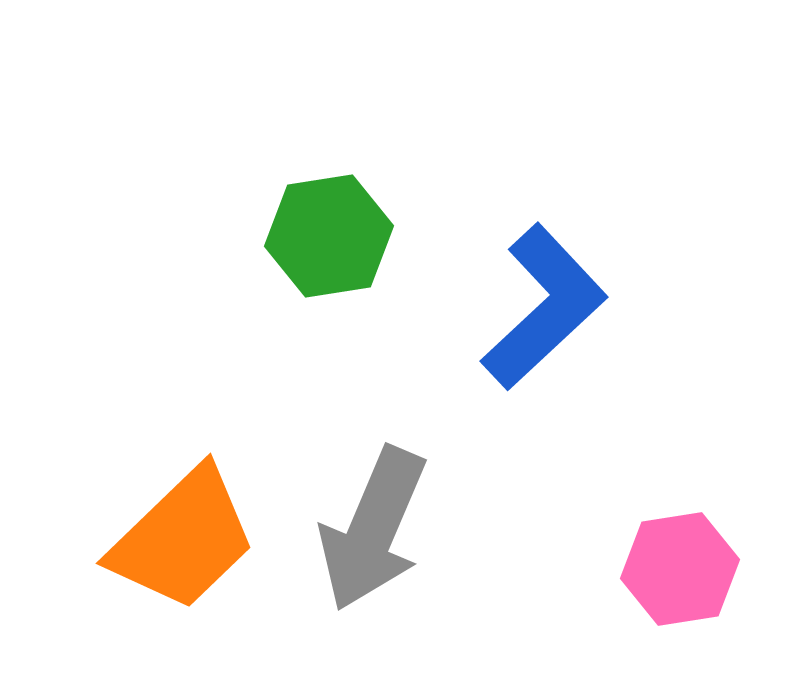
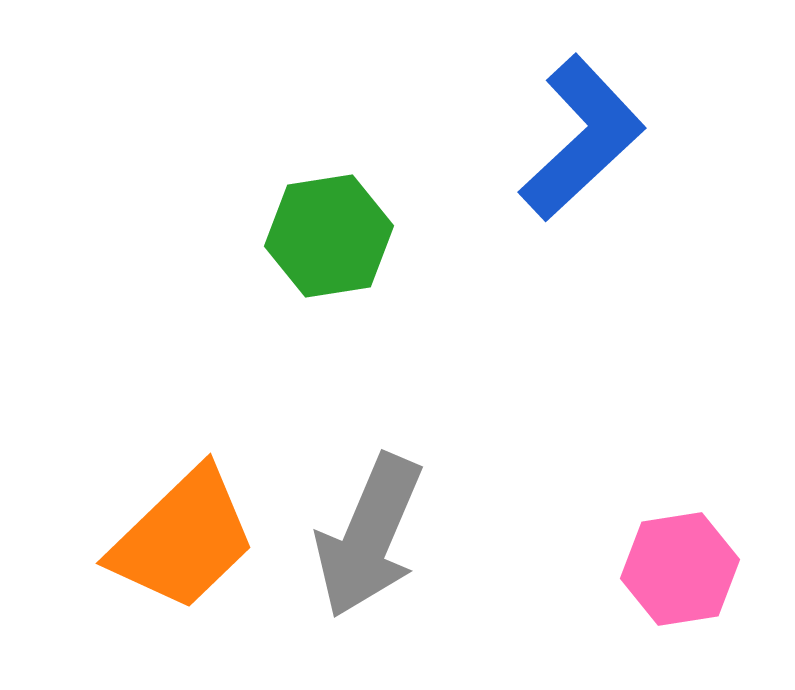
blue L-shape: moved 38 px right, 169 px up
gray arrow: moved 4 px left, 7 px down
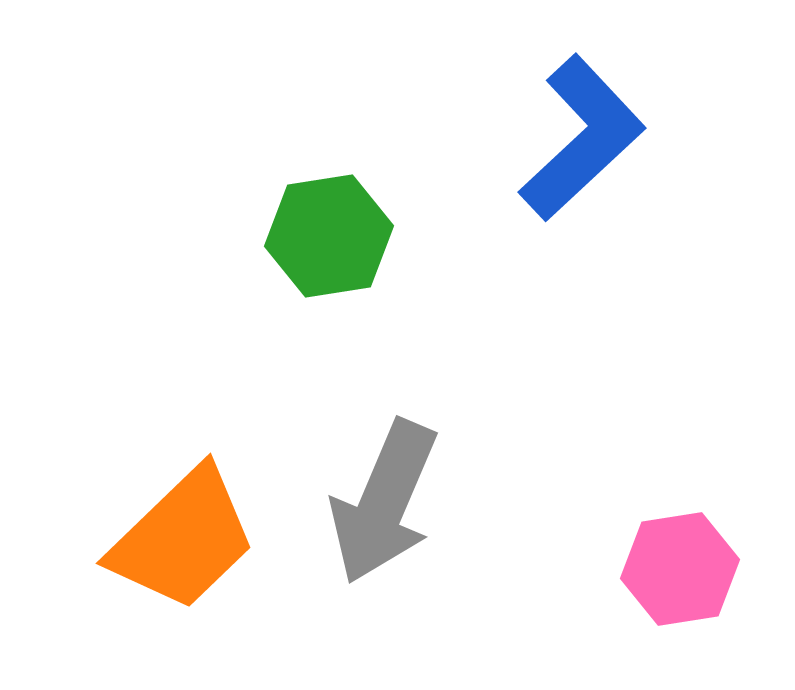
gray arrow: moved 15 px right, 34 px up
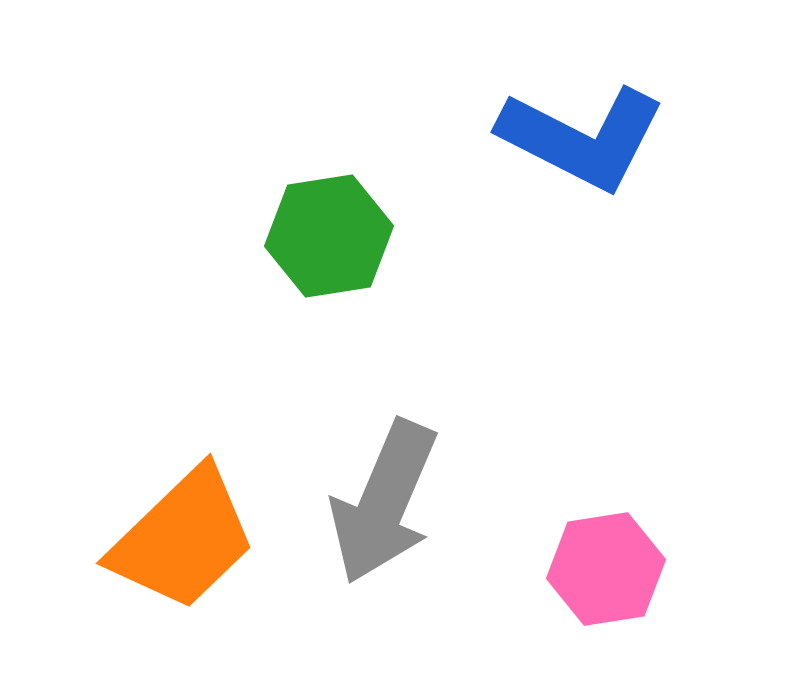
blue L-shape: rotated 70 degrees clockwise
pink hexagon: moved 74 px left
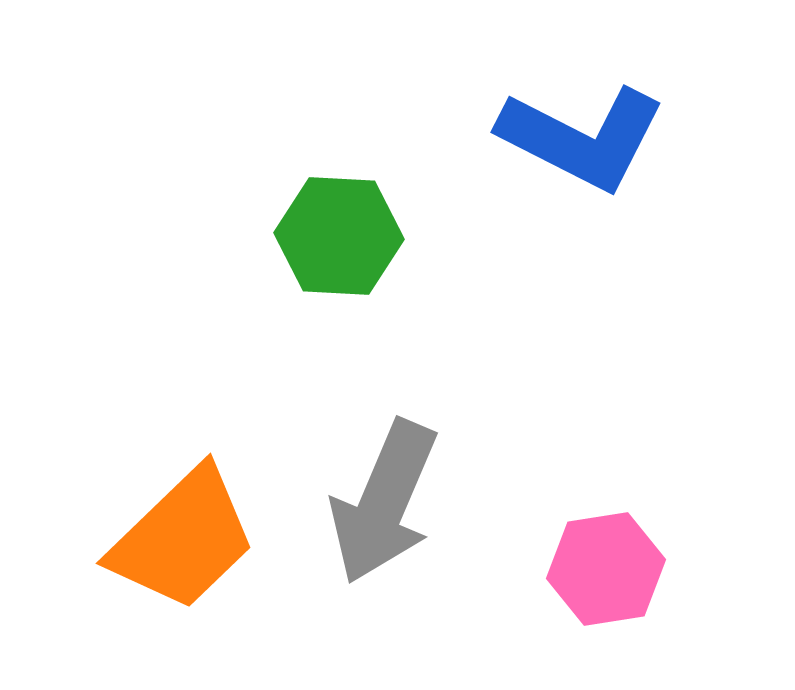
green hexagon: moved 10 px right; rotated 12 degrees clockwise
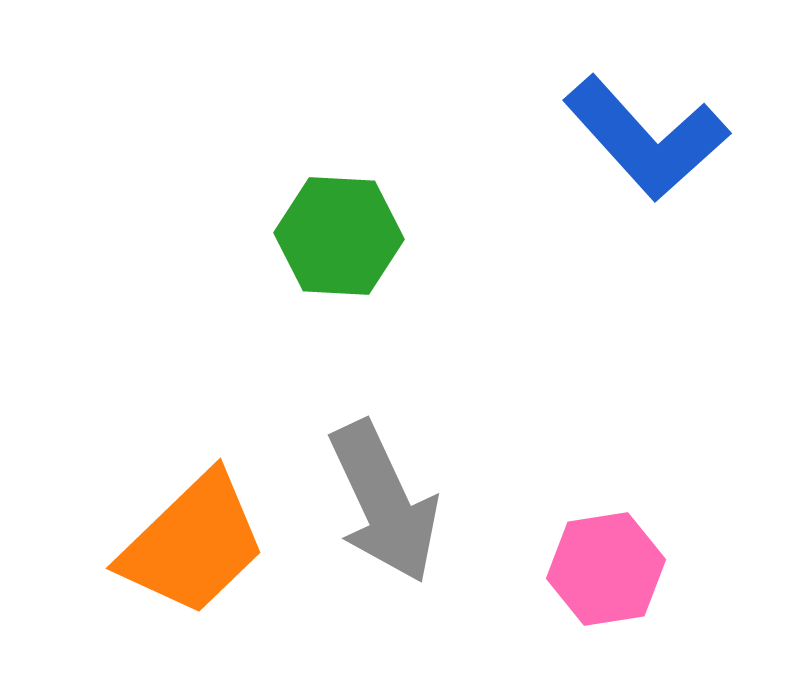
blue L-shape: moved 64 px right; rotated 21 degrees clockwise
gray arrow: rotated 48 degrees counterclockwise
orange trapezoid: moved 10 px right, 5 px down
